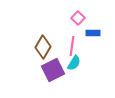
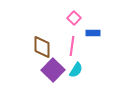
pink square: moved 4 px left
brown diamond: moved 1 px left; rotated 30 degrees counterclockwise
cyan semicircle: moved 2 px right, 7 px down
purple square: rotated 20 degrees counterclockwise
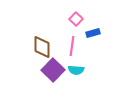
pink square: moved 2 px right, 1 px down
blue rectangle: rotated 16 degrees counterclockwise
cyan semicircle: rotated 63 degrees clockwise
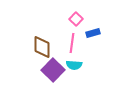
pink line: moved 3 px up
cyan semicircle: moved 2 px left, 5 px up
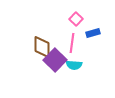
purple square: moved 2 px right, 10 px up
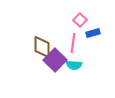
pink square: moved 4 px right, 1 px down
pink line: moved 1 px right
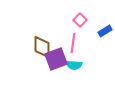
blue rectangle: moved 12 px right, 2 px up; rotated 16 degrees counterclockwise
purple square: moved 1 px right, 1 px up; rotated 25 degrees clockwise
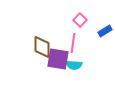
purple square: moved 2 px right; rotated 30 degrees clockwise
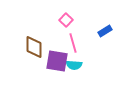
pink square: moved 14 px left
pink line: rotated 24 degrees counterclockwise
brown diamond: moved 8 px left
purple square: moved 1 px left, 2 px down
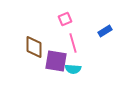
pink square: moved 1 px left, 1 px up; rotated 24 degrees clockwise
purple square: moved 1 px left
cyan semicircle: moved 1 px left, 4 px down
